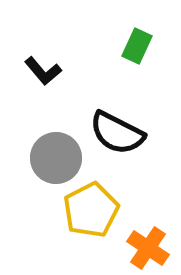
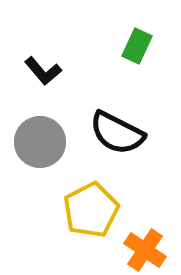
gray circle: moved 16 px left, 16 px up
orange cross: moved 3 px left, 2 px down
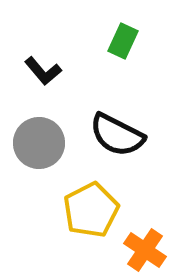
green rectangle: moved 14 px left, 5 px up
black semicircle: moved 2 px down
gray circle: moved 1 px left, 1 px down
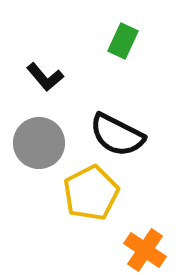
black L-shape: moved 2 px right, 6 px down
yellow pentagon: moved 17 px up
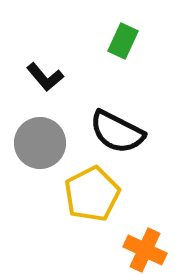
black semicircle: moved 3 px up
gray circle: moved 1 px right
yellow pentagon: moved 1 px right, 1 px down
orange cross: rotated 9 degrees counterclockwise
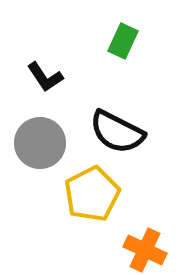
black L-shape: rotated 6 degrees clockwise
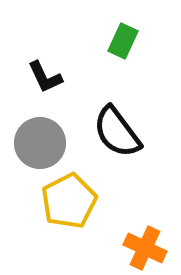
black L-shape: rotated 9 degrees clockwise
black semicircle: rotated 26 degrees clockwise
yellow pentagon: moved 23 px left, 7 px down
orange cross: moved 2 px up
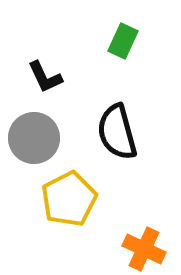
black semicircle: rotated 22 degrees clockwise
gray circle: moved 6 px left, 5 px up
yellow pentagon: moved 2 px up
orange cross: moved 1 px left, 1 px down
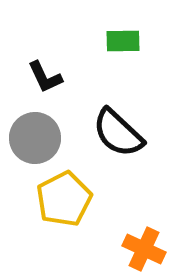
green rectangle: rotated 64 degrees clockwise
black semicircle: moved 1 px right, 1 px down; rotated 32 degrees counterclockwise
gray circle: moved 1 px right
yellow pentagon: moved 5 px left
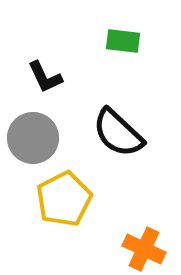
green rectangle: rotated 8 degrees clockwise
gray circle: moved 2 px left
